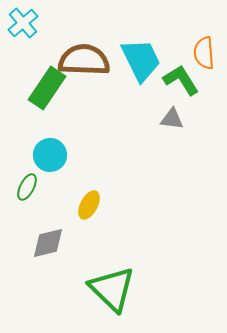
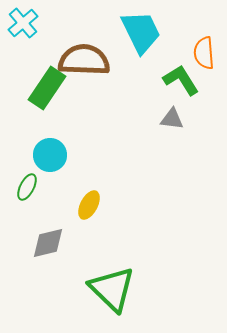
cyan trapezoid: moved 28 px up
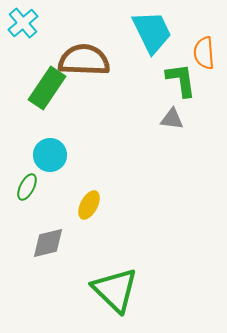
cyan trapezoid: moved 11 px right
green L-shape: rotated 24 degrees clockwise
green triangle: moved 3 px right, 1 px down
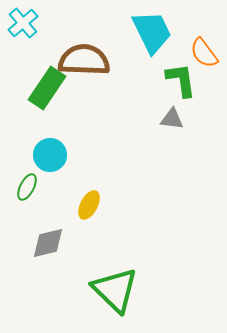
orange semicircle: rotated 32 degrees counterclockwise
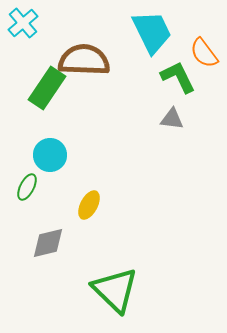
green L-shape: moved 3 px left, 3 px up; rotated 18 degrees counterclockwise
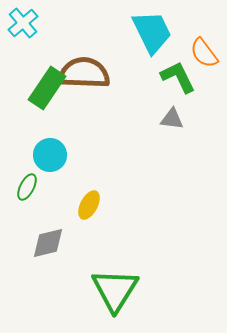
brown semicircle: moved 13 px down
green triangle: rotated 18 degrees clockwise
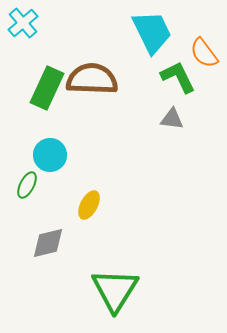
brown semicircle: moved 8 px right, 6 px down
green rectangle: rotated 9 degrees counterclockwise
green ellipse: moved 2 px up
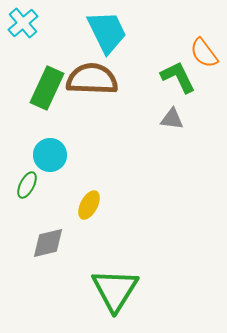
cyan trapezoid: moved 45 px left
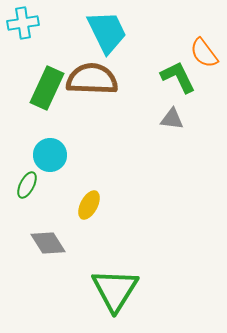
cyan cross: rotated 32 degrees clockwise
gray diamond: rotated 72 degrees clockwise
